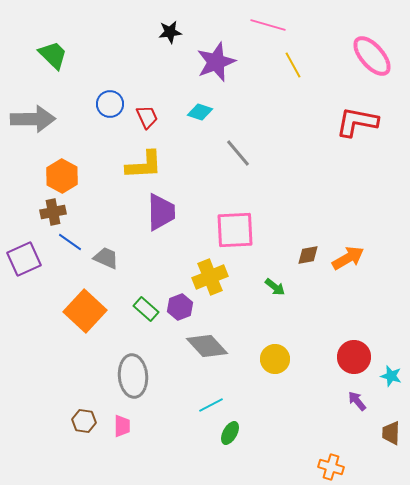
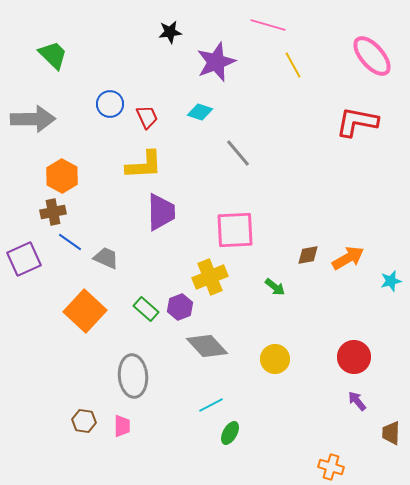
cyan star: moved 95 px up; rotated 30 degrees counterclockwise
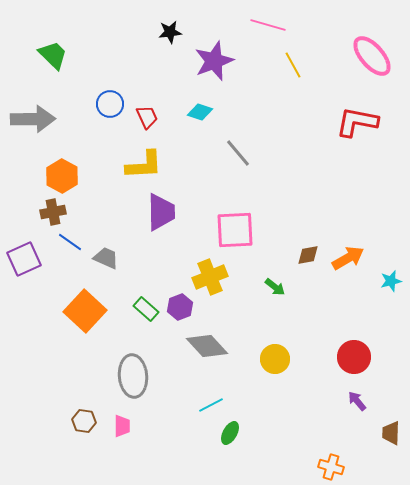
purple star: moved 2 px left, 1 px up
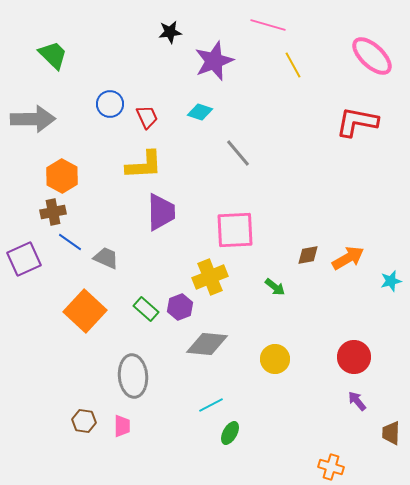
pink ellipse: rotated 6 degrees counterclockwise
gray diamond: moved 2 px up; rotated 42 degrees counterclockwise
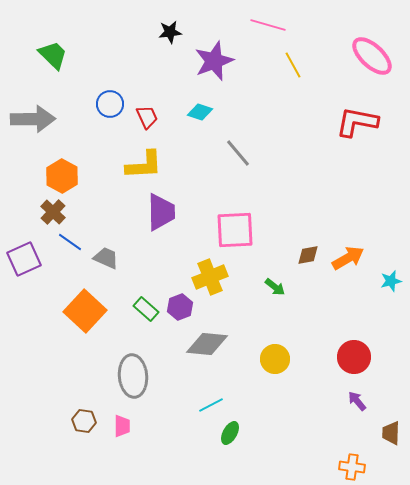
brown cross: rotated 35 degrees counterclockwise
orange cross: moved 21 px right; rotated 10 degrees counterclockwise
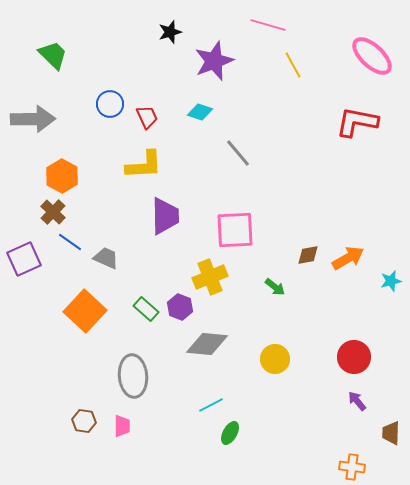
black star: rotated 10 degrees counterclockwise
purple trapezoid: moved 4 px right, 4 px down
purple hexagon: rotated 20 degrees counterclockwise
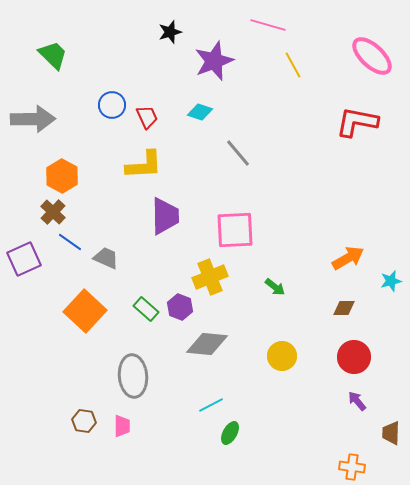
blue circle: moved 2 px right, 1 px down
brown diamond: moved 36 px right, 53 px down; rotated 10 degrees clockwise
yellow circle: moved 7 px right, 3 px up
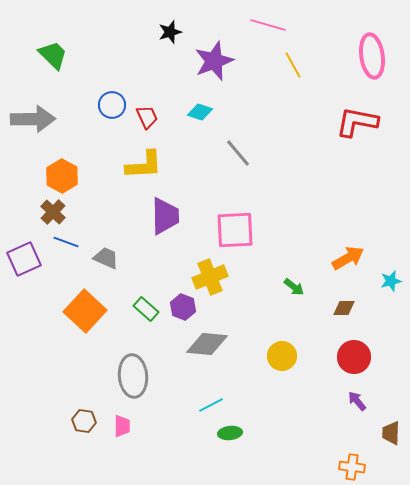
pink ellipse: rotated 39 degrees clockwise
blue line: moved 4 px left; rotated 15 degrees counterclockwise
green arrow: moved 19 px right
purple hexagon: moved 3 px right
green ellipse: rotated 55 degrees clockwise
